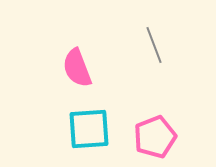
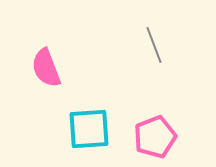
pink semicircle: moved 31 px left
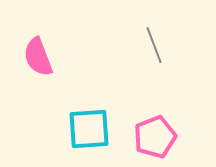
pink semicircle: moved 8 px left, 11 px up
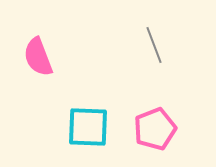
cyan square: moved 1 px left, 2 px up; rotated 6 degrees clockwise
pink pentagon: moved 8 px up
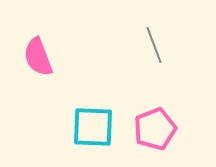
cyan square: moved 5 px right
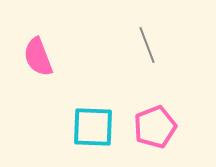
gray line: moved 7 px left
pink pentagon: moved 2 px up
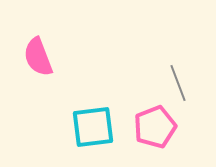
gray line: moved 31 px right, 38 px down
cyan square: rotated 9 degrees counterclockwise
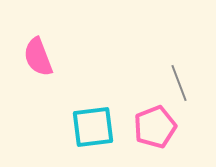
gray line: moved 1 px right
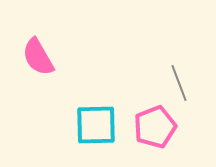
pink semicircle: rotated 9 degrees counterclockwise
cyan square: moved 3 px right, 2 px up; rotated 6 degrees clockwise
